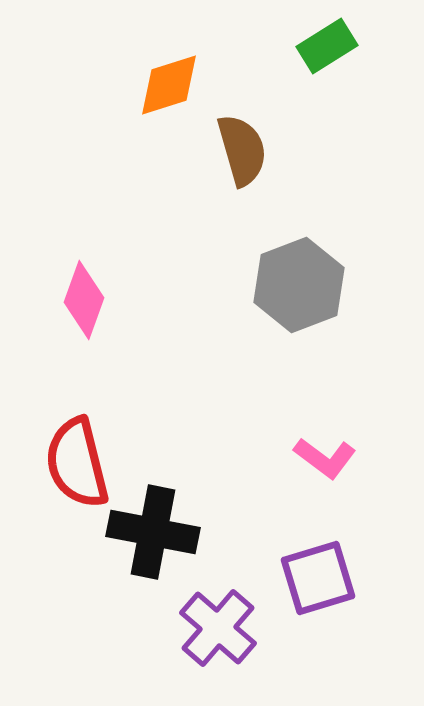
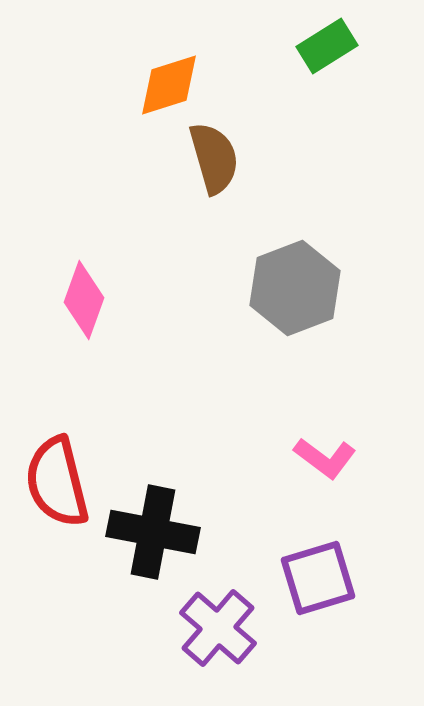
brown semicircle: moved 28 px left, 8 px down
gray hexagon: moved 4 px left, 3 px down
red semicircle: moved 20 px left, 19 px down
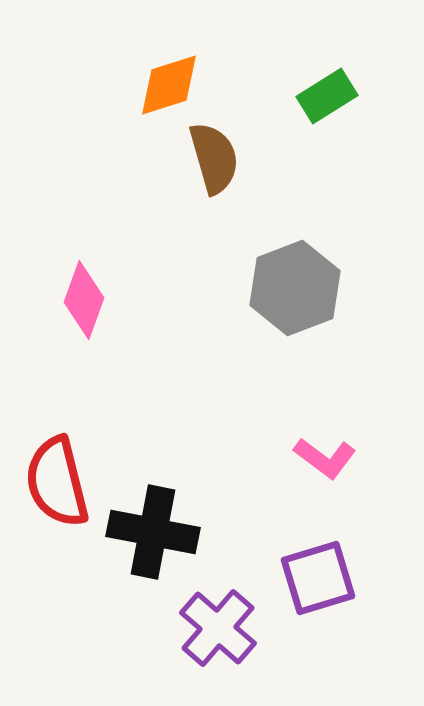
green rectangle: moved 50 px down
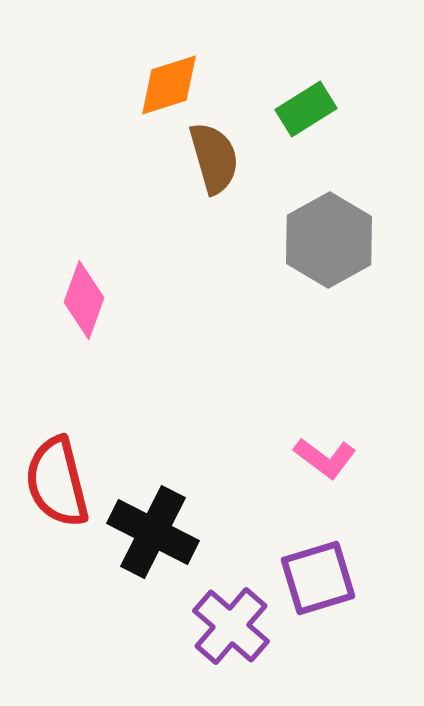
green rectangle: moved 21 px left, 13 px down
gray hexagon: moved 34 px right, 48 px up; rotated 8 degrees counterclockwise
black cross: rotated 16 degrees clockwise
purple cross: moved 13 px right, 2 px up
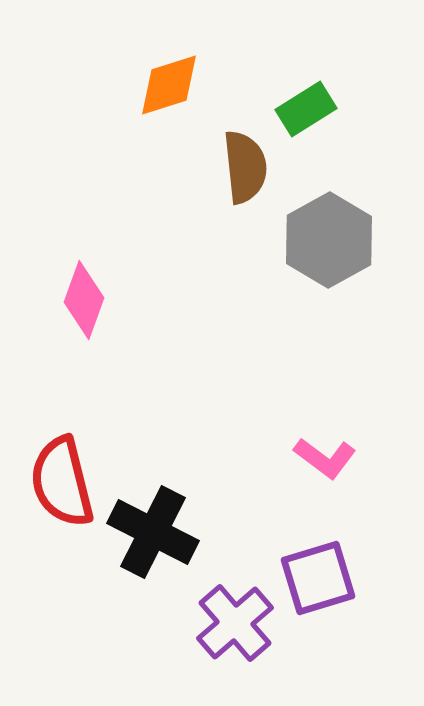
brown semicircle: moved 31 px right, 9 px down; rotated 10 degrees clockwise
red semicircle: moved 5 px right
purple cross: moved 4 px right, 3 px up; rotated 8 degrees clockwise
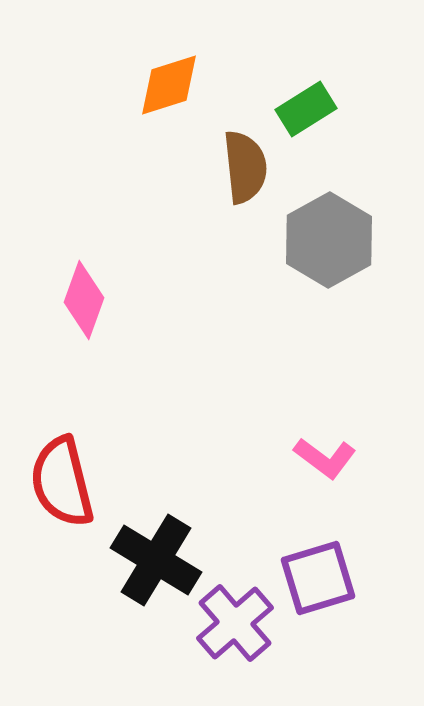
black cross: moved 3 px right, 28 px down; rotated 4 degrees clockwise
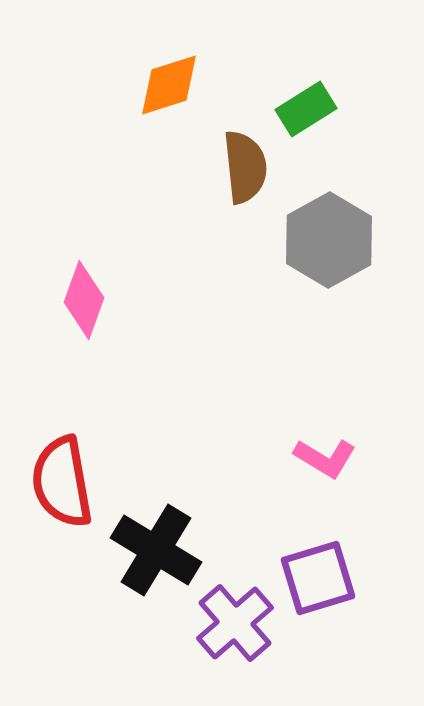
pink L-shape: rotated 6 degrees counterclockwise
red semicircle: rotated 4 degrees clockwise
black cross: moved 10 px up
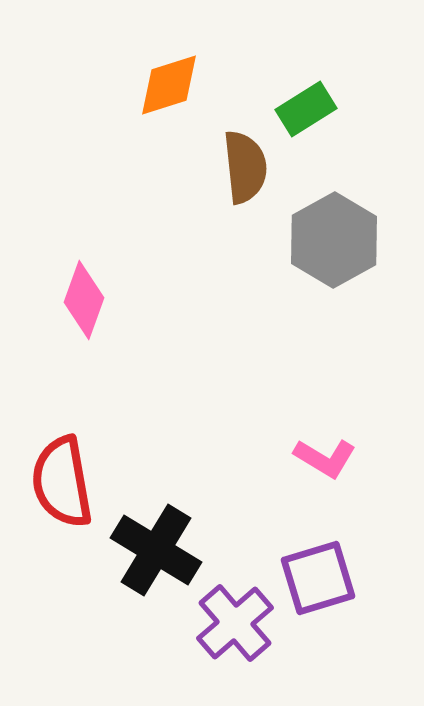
gray hexagon: moved 5 px right
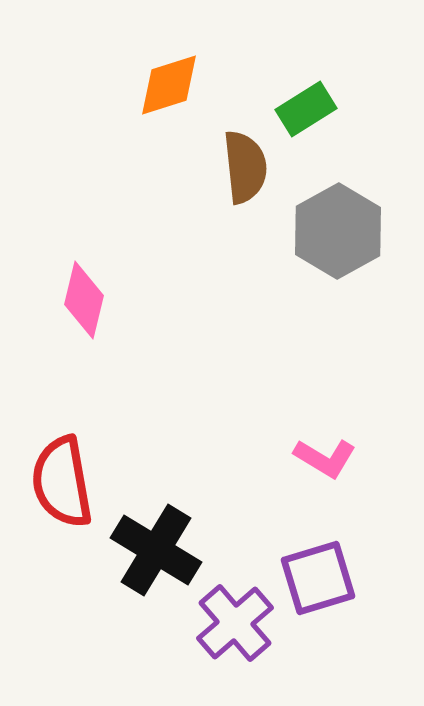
gray hexagon: moved 4 px right, 9 px up
pink diamond: rotated 6 degrees counterclockwise
